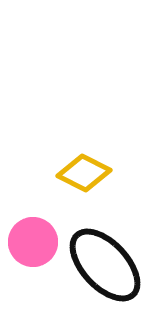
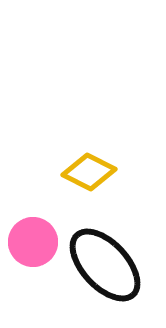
yellow diamond: moved 5 px right, 1 px up
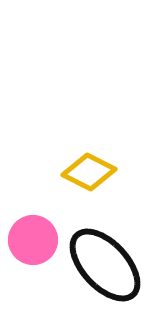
pink circle: moved 2 px up
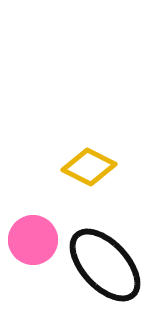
yellow diamond: moved 5 px up
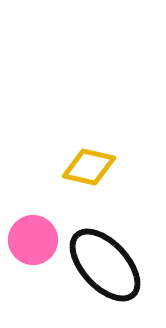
yellow diamond: rotated 14 degrees counterclockwise
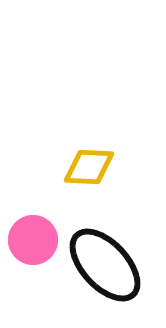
yellow diamond: rotated 10 degrees counterclockwise
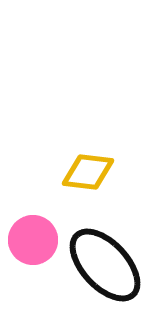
yellow diamond: moved 1 px left, 5 px down; rotated 4 degrees clockwise
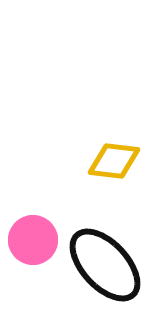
yellow diamond: moved 26 px right, 11 px up
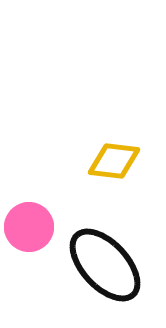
pink circle: moved 4 px left, 13 px up
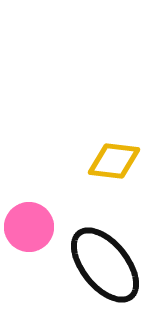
black ellipse: rotated 4 degrees clockwise
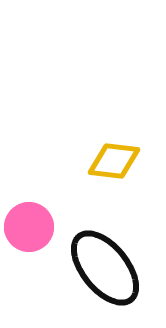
black ellipse: moved 3 px down
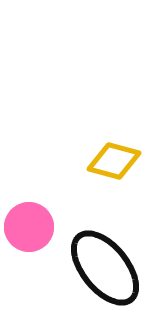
yellow diamond: rotated 8 degrees clockwise
